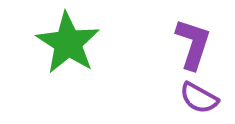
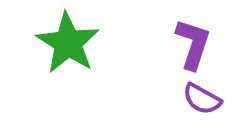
purple semicircle: moved 3 px right, 1 px down
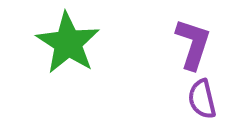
purple semicircle: rotated 48 degrees clockwise
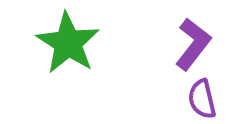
purple L-shape: rotated 20 degrees clockwise
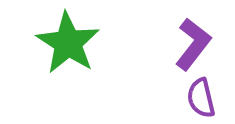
purple semicircle: moved 1 px left, 1 px up
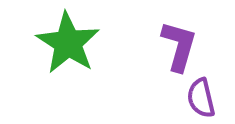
purple L-shape: moved 14 px left, 2 px down; rotated 22 degrees counterclockwise
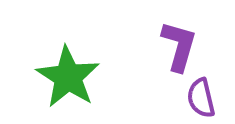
green star: moved 34 px down
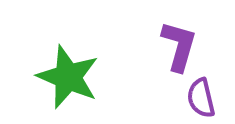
green star: rotated 10 degrees counterclockwise
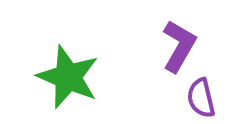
purple L-shape: rotated 14 degrees clockwise
